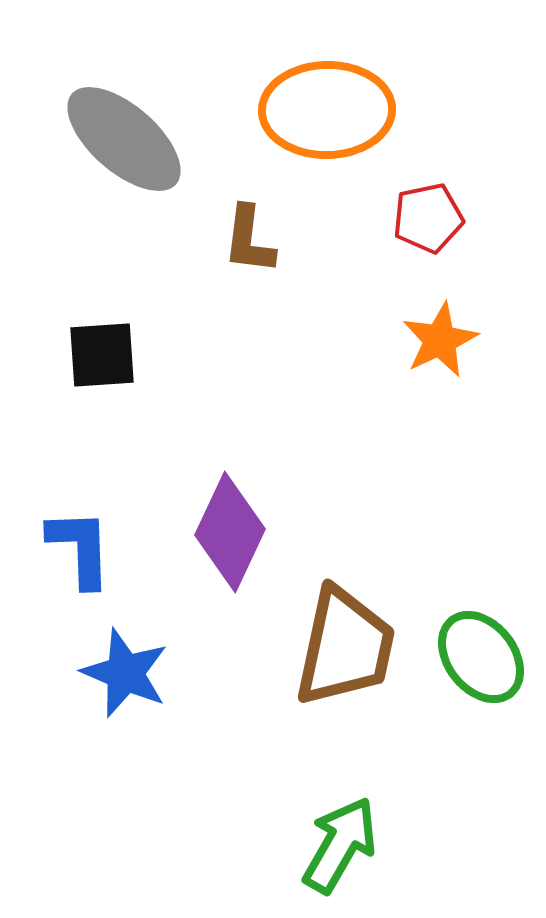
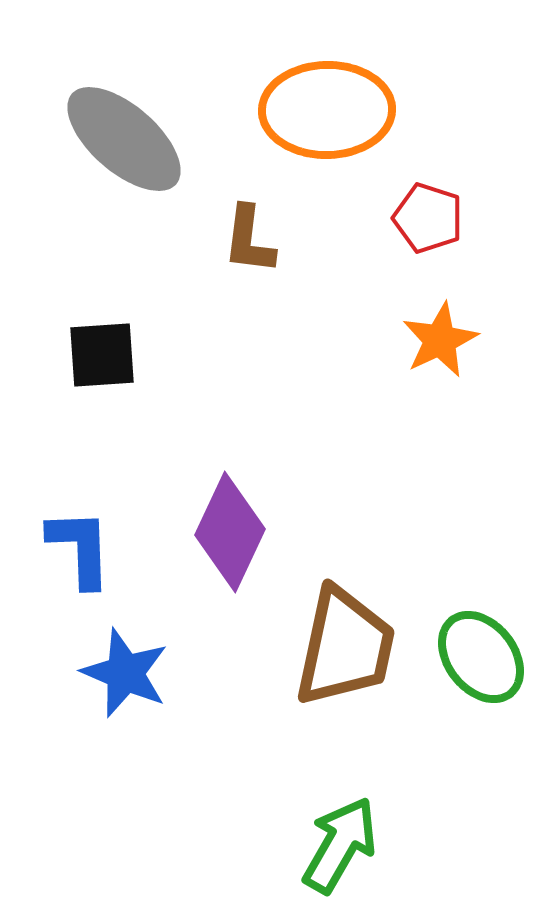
red pentagon: rotated 30 degrees clockwise
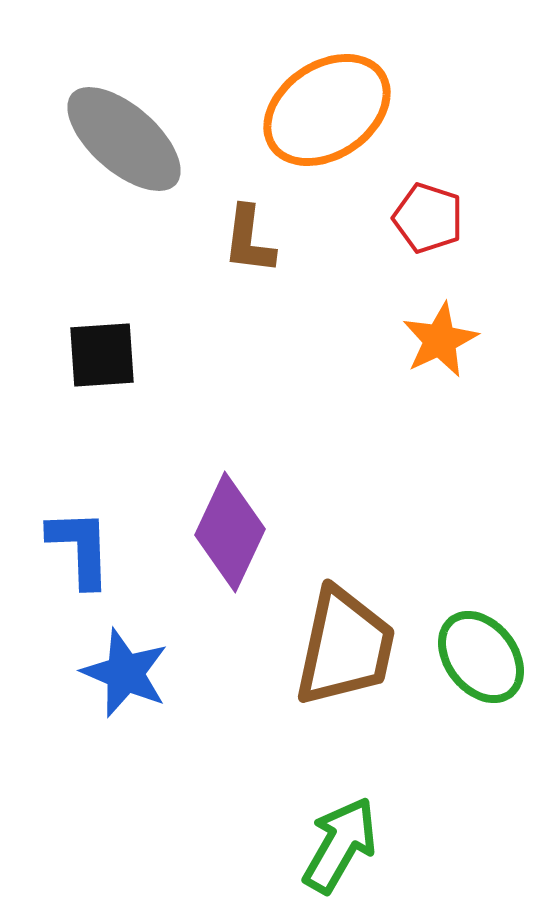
orange ellipse: rotated 33 degrees counterclockwise
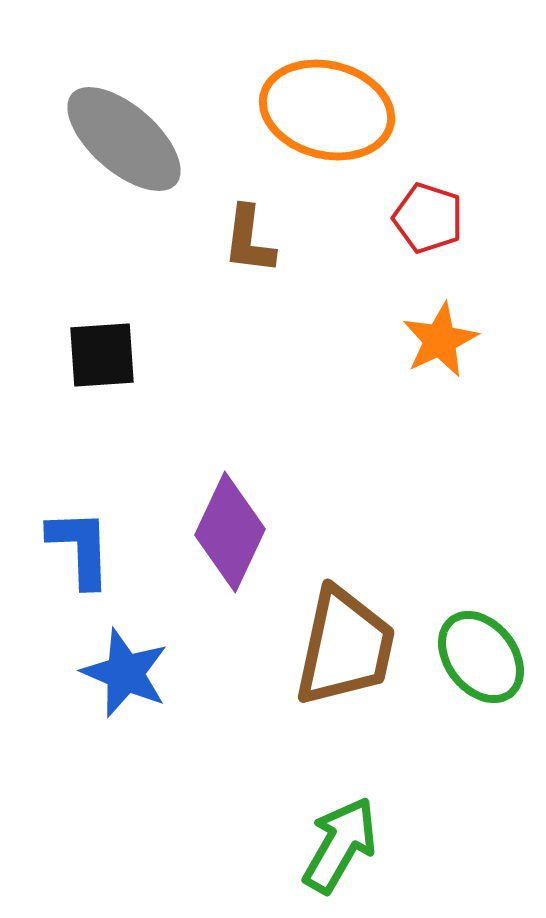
orange ellipse: rotated 48 degrees clockwise
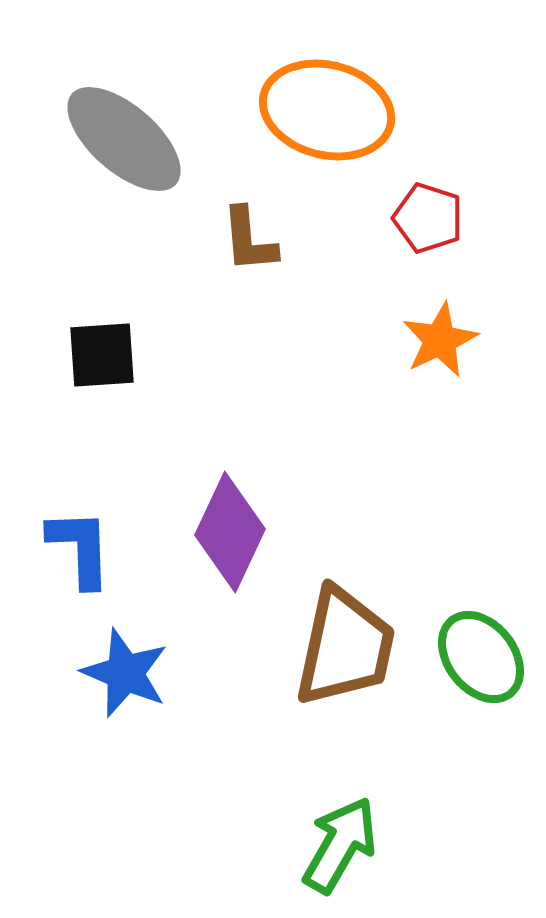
brown L-shape: rotated 12 degrees counterclockwise
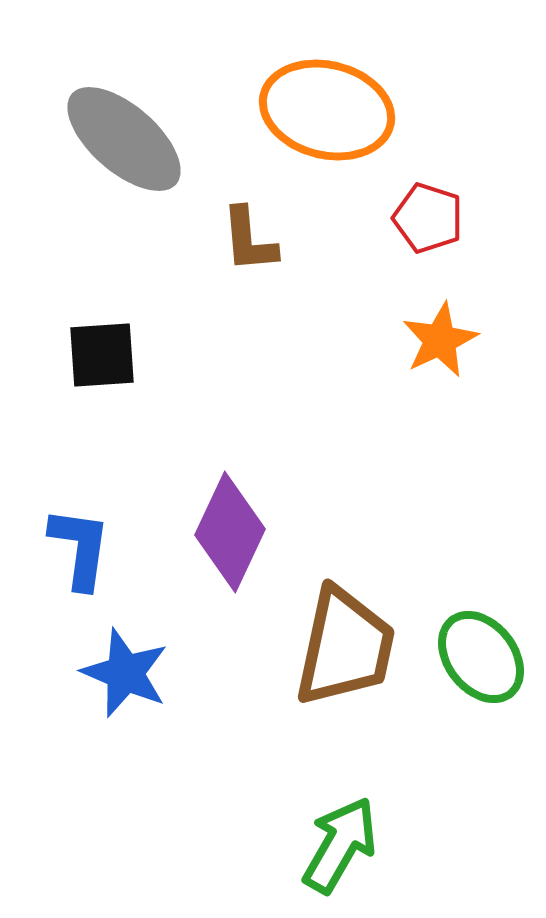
blue L-shape: rotated 10 degrees clockwise
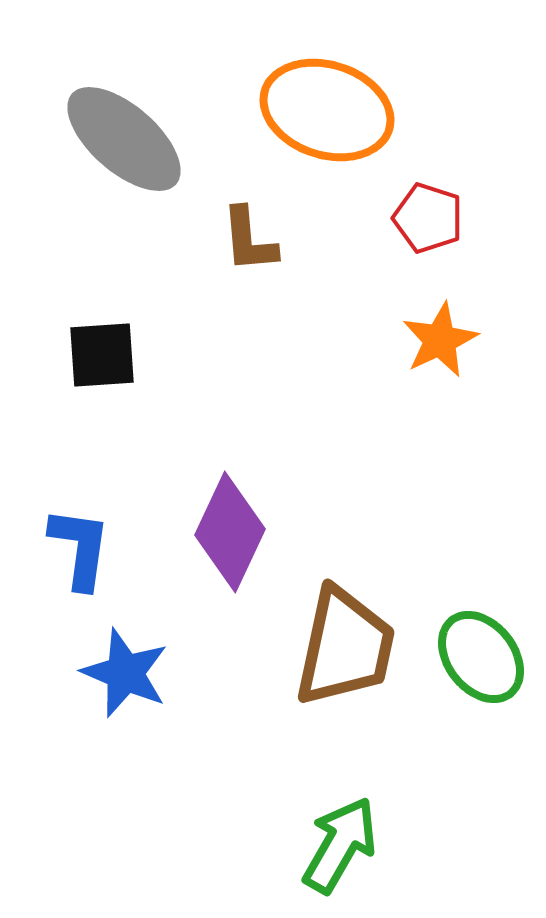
orange ellipse: rotated 4 degrees clockwise
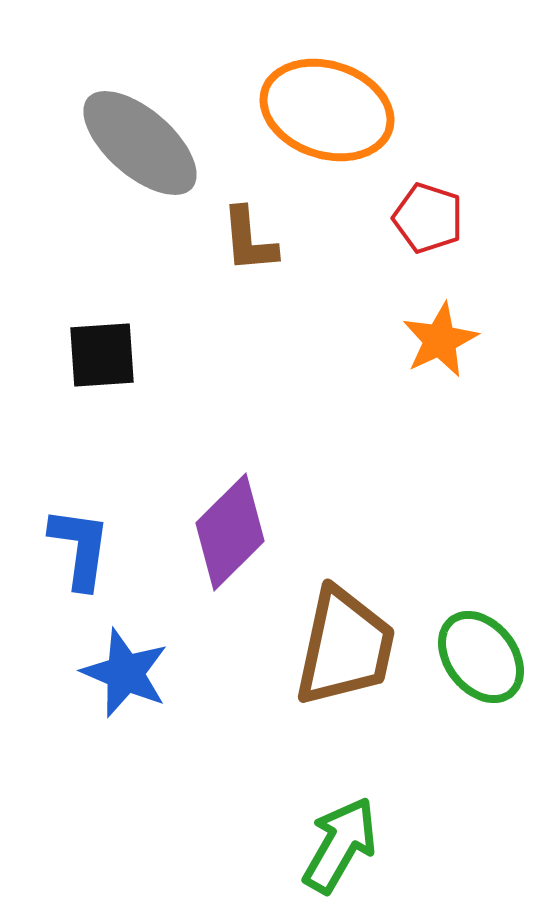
gray ellipse: moved 16 px right, 4 px down
purple diamond: rotated 20 degrees clockwise
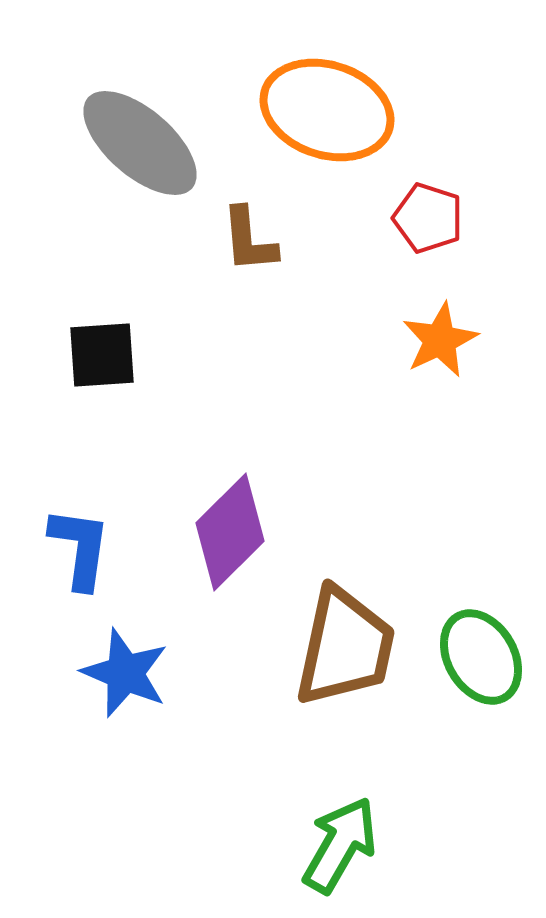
green ellipse: rotated 8 degrees clockwise
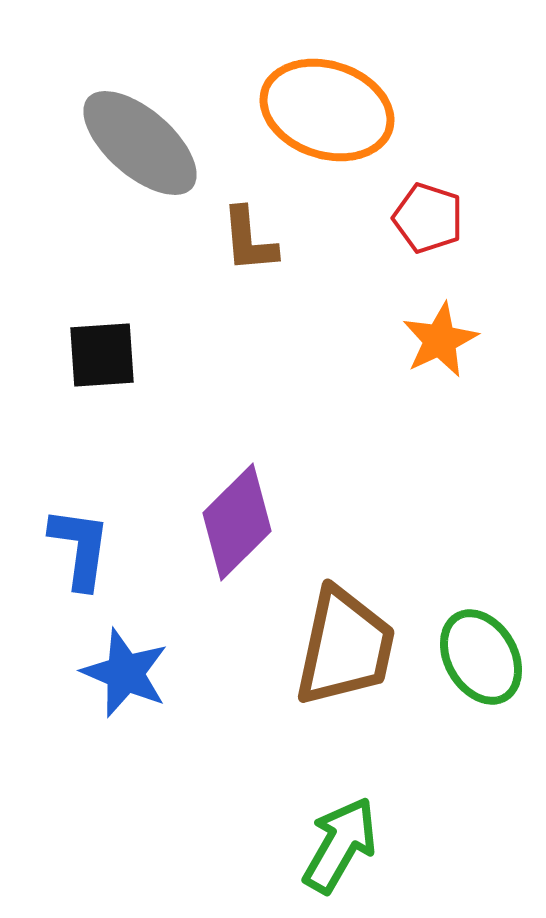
purple diamond: moved 7 px right, 10 px up
